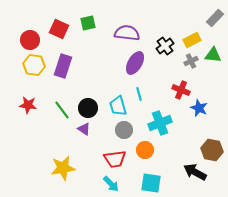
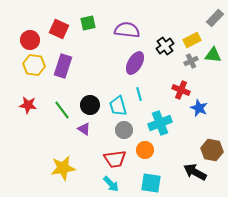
purple semicircle: moved 3 px up
black circle: moved 2 px right, 3 px up
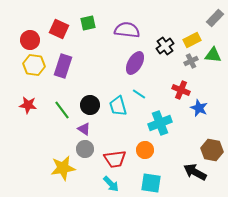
cyan line: rotated 40 degrees counterclockwise
gray circle: moved 39 px left, 19 px down
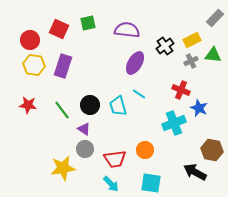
cyan cross: moved 14 px right
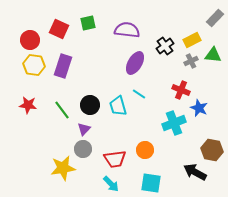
purple triangle: rotated 40 degrees clockwise
gray circle: moved 2 px left
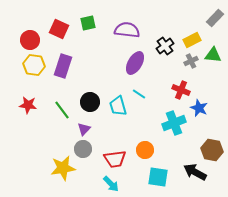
black circle: moved 3 px up
cyan square: moved 7 px right, 6 px up
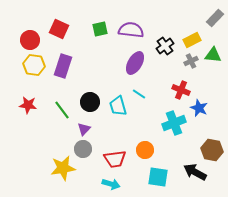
green square: moved 12 px right, 6 px down
purple semicircle: moved 4 px right
cyan arrow: rotated 30 degrees counterclockwise
